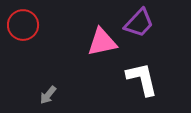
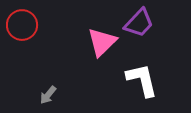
red circle: moved 1 px left
pink triangle: rotated 32 degrees counterclockwise
white L-shape: moved 1 px down
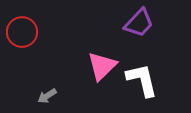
red circle: moved 7 px down
pink triangle: moved 24 px down
gray arrow: moved 1 px left, 1 px down; rotated 18 degrees clockwise
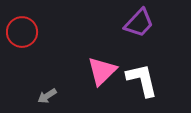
pink triangle: moved 5 px down
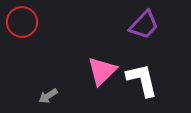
purple trapezoid: moved 5 px right, 2 px down
red circle: moved 10 px up
gray arrow: moved 1 px right
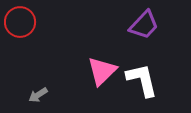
red circle: moved 2 px left
gray arrow: moved 10 px left, 1 px up
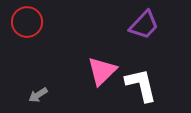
red circle: moved 7 px right
white L-shape: moved 1 px left, 5 px down
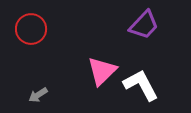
red circle: moved 4 px right, 7 px down
white L-shape: rotated 15 degrees counterclockwise
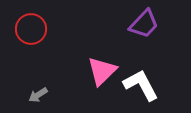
purple trapezoid: moved 1 px up
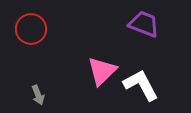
purple trapezoid: rotated 112 degrees counterclockwise
gray arrow: rotated 78 degrees counterclockwise
